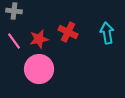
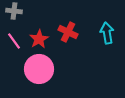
red star: rotated 18 degrees counterclockwise
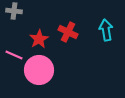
cyan arrow: moved 1 px left, 3 px up
pink line: moved 14 px down; rotated 30 degrees counterclockwise
pink circle: moved 1 px down
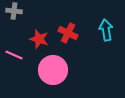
red cross: moved 1 px down
red star: rotated 24 degrees counterclockwise
pink circle: moved 14 px right
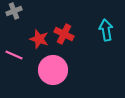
gray cross: rotated 28 degrees counterclockwise
red cross: moved 4 px left, 1 px down
